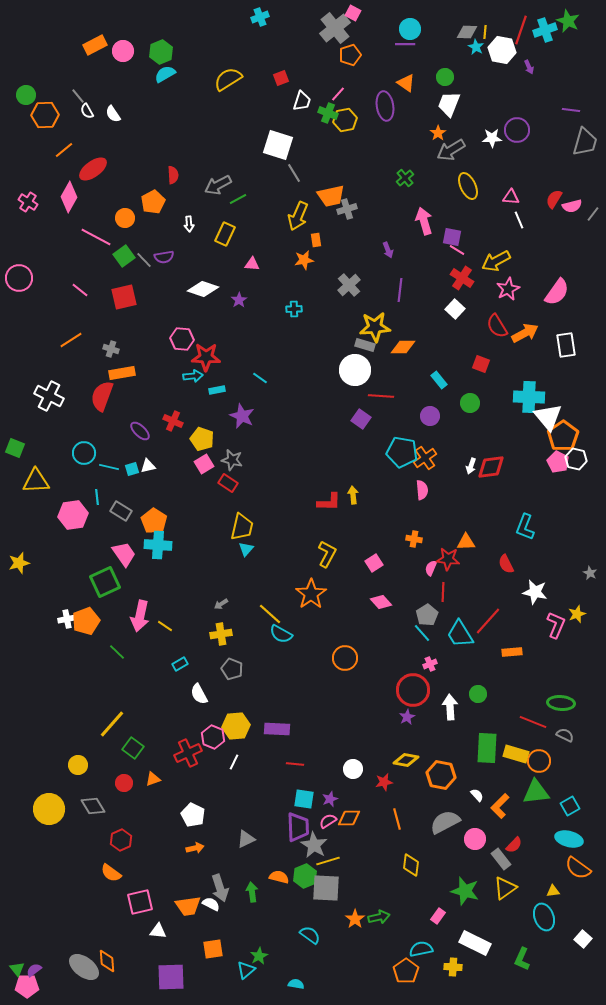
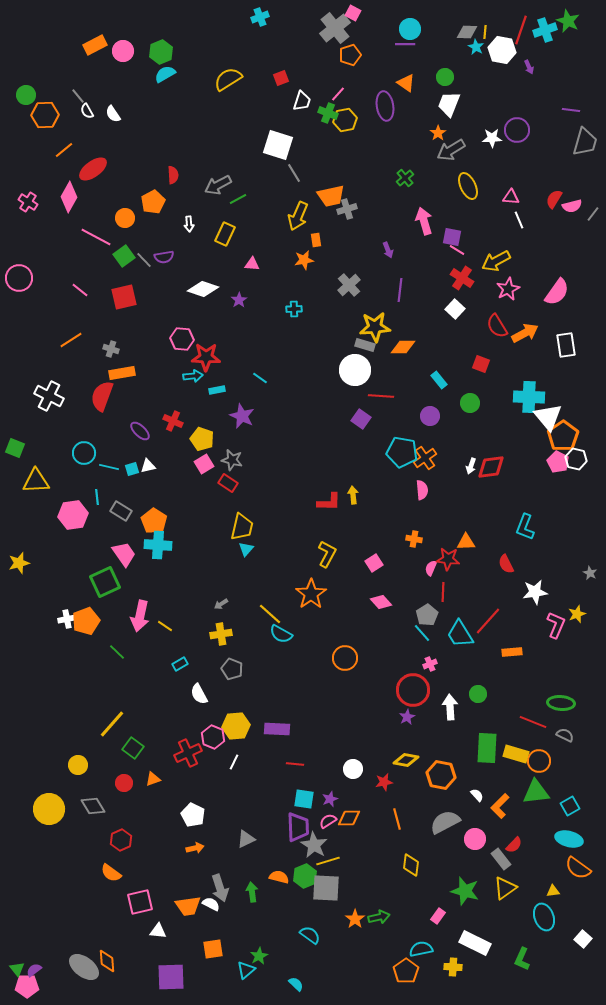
white star at (535, 592): rotated 20 degrees counterclockwise
cyan semicircle at (296, 984): rotated 35 degrees clockwise
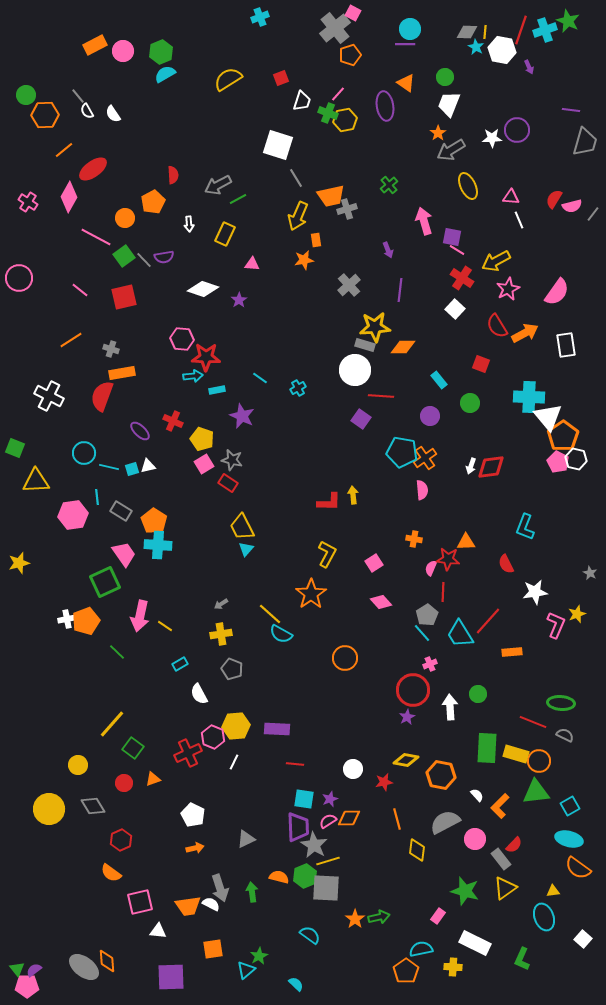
gray line at (294, 173): moved 2 px right, 5 px down
green cross at (405, 178): moved 16 px left, 7 px down
cyan cross at (294, 309): moved 4 px right, 79 px down; rotated 28 degrees counterclockwise
yellow trapezoid at (242, 527): rotated 140 degrees clockwise
yellow diamond at (411, 865): moved 6 px right, 15 px up
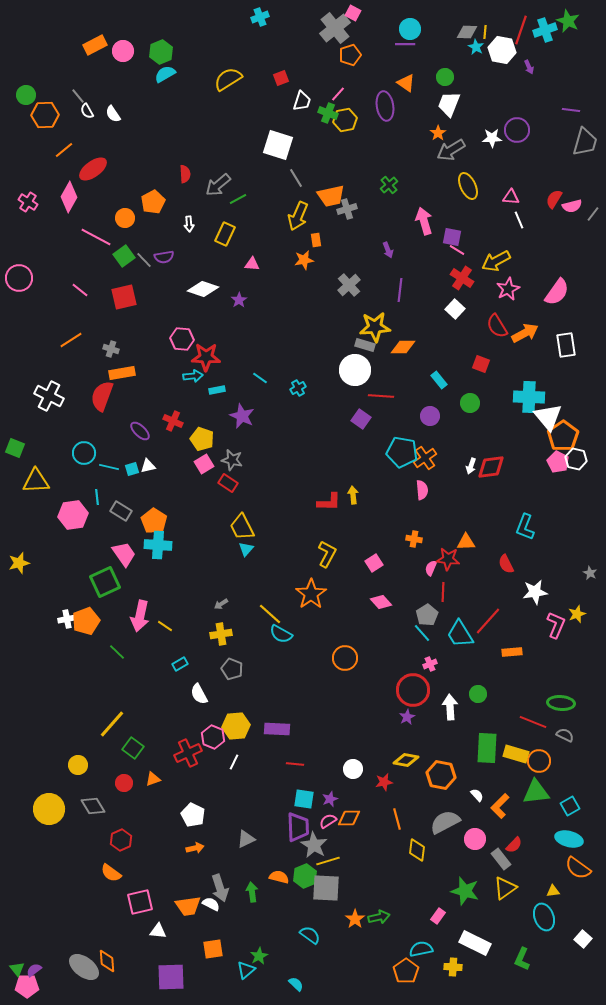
red semicircle at (173, 175): moved 12 px right, 1 px up
gray arrow at (218, 185): rotated 12 degrees counterclockwise
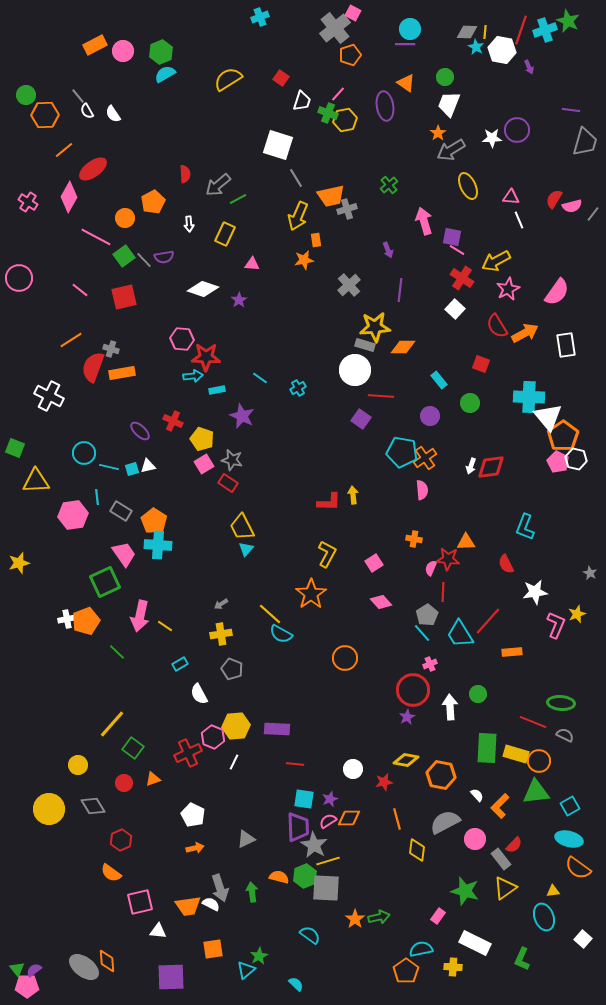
red square at (281, 78): rotated 35 degrees counterclockwise
red semicircle at (102, 396): moved 9 px left, 29 px up
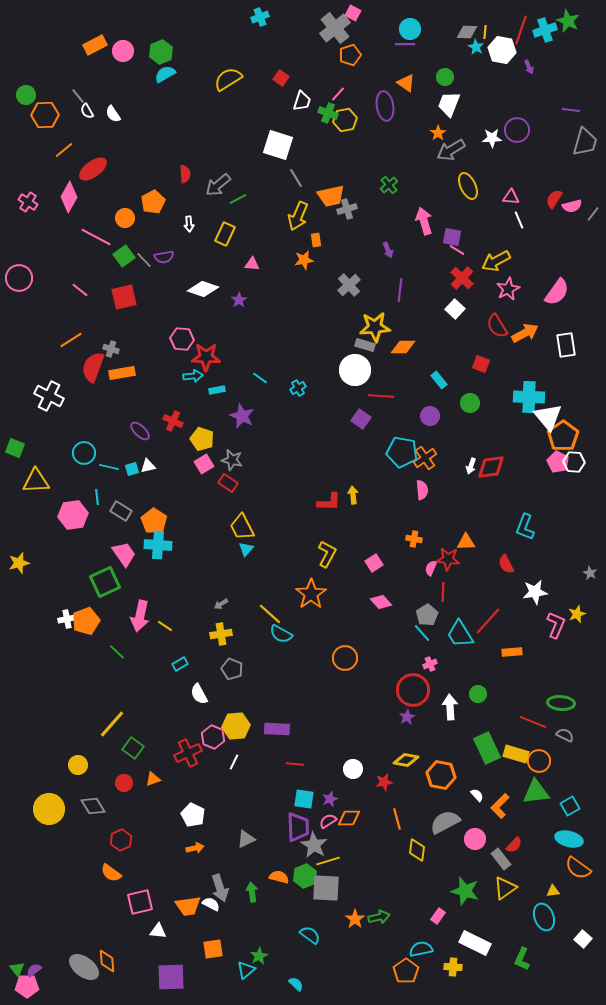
red cross at (462, 278): rotated 10 degrees clockwise
white hexagon at (576, 459): moved 2 px left, 3 px down; rotated 10 degrees counterclockwise
green rectangle at (487, 748): rotated 28 degrees counterclockwise
